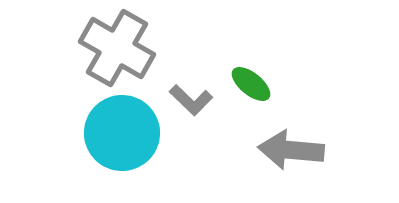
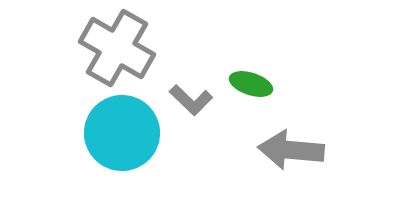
green ellipse: rotated 21 degrees counterclockwise
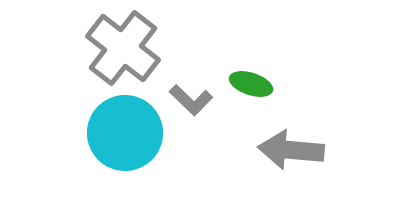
gray cross: moved 6 px right; rotated 8 degrees clockwise
cyan circle: moved 3 px right
